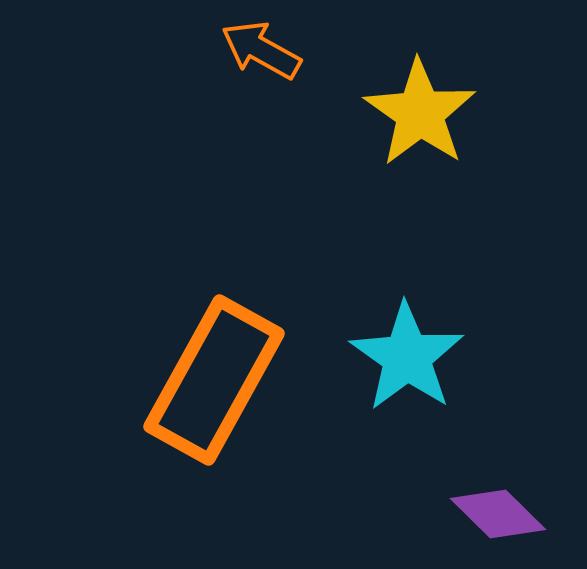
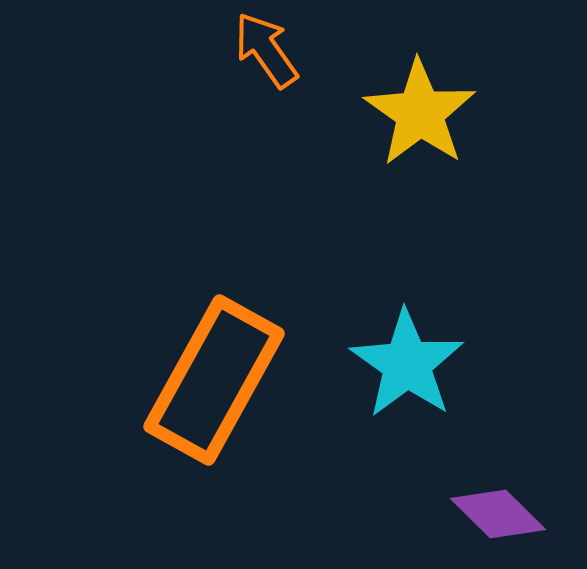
orange arrow: moved 5 px right; rotated 26 degrees clockwise
cyan star: moved 7 px down
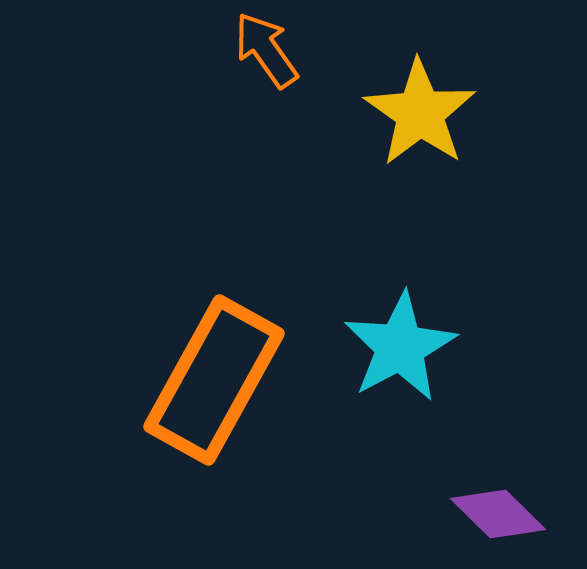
cyan star: moved 7 px left, 17 px up; rotated 9 degrees clockwise
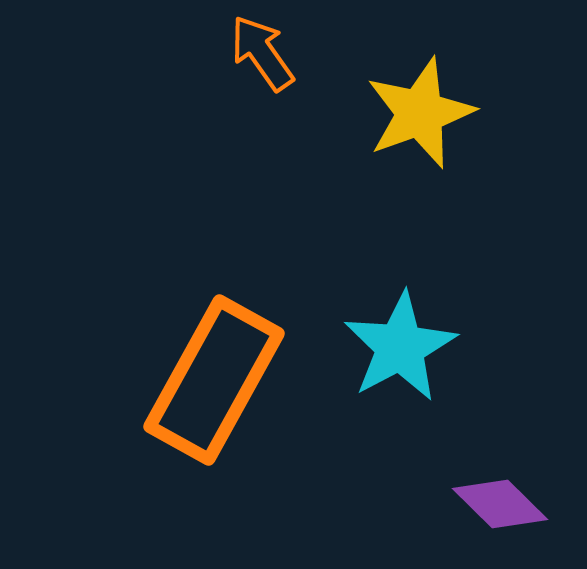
orange arrow: moved 4 px left, 3 px down
yellow star: rotated 17 degrees clockwise
purple diamond: moved 2 px right, 10 px up
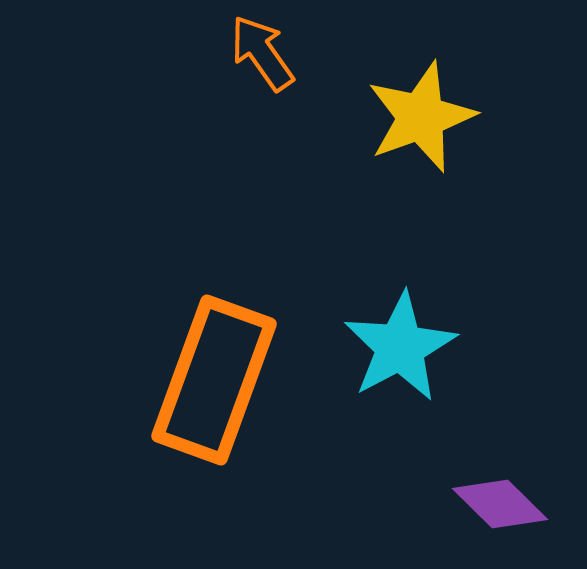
yellow star: moved 1 px right, 4 px down
orange rectangle: rotated 9 degrees counterclockwise
